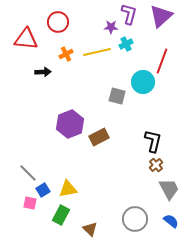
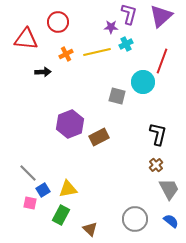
black L-shape: moved 5 px right, 7 px up
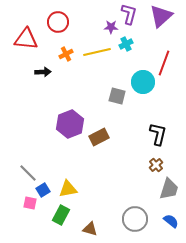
red line: moved 2 px right, 2 px down
gray trapezoid: rotated 45 degrees clockwise
brown triangle: rotated 28 degrees counterclockwise
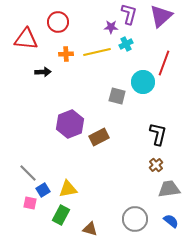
orange cross: rotated 24 degrees clockwise
gray trapezoid: rotated 115 degrees counterclockwise
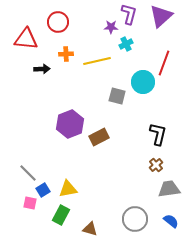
yellow line: moved 9 px down
black arrow: moved 1 px left, 3 px up
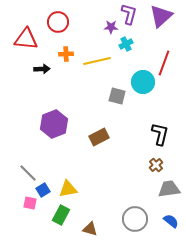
purple hexagon: moved 16 px left
black L-shape: moved 2 px right
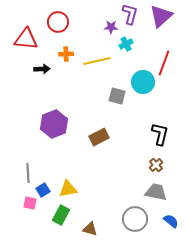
purple L-shape: moved 1 px right
gray line: rotated 42 degrees clockwise
gray trapezoid: moved 13 px left, 3 px down; rotated 20 degrees clockwise
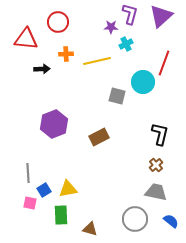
blue square: moved 1 px right
green rectangle: rotated 30 degrees counterclockwise
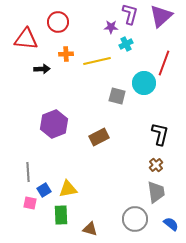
cyan circle: moved 1 px right, 1 px down
gray line: moved 1 px up
gray trapezoid: rotated 70 degrees clockwise
blue semicircle: moved 3 px down
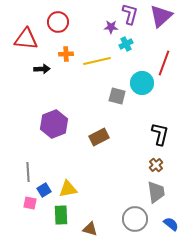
cyan circle: moved 2 px left
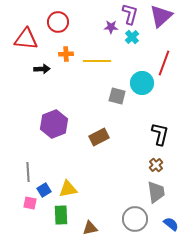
cyan cross: moved 6 px right, 7 px up; rotated 16 degrees counterclockwise
yellow line: rotated 12 degrees clockwise
brown triangle: moved 1 px up; rotated 28 degrees counterclockwise
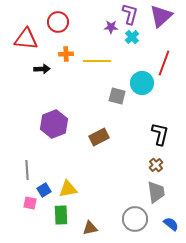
gray line: moved 1 px left, 2 px up
